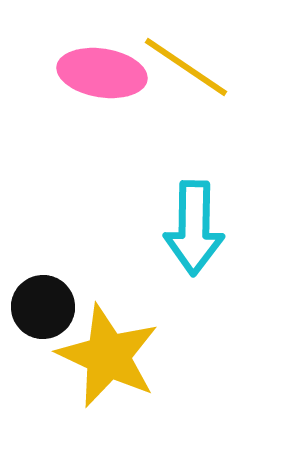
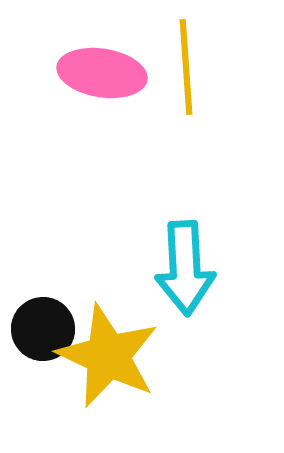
yellow line: rotated 52 degrees clockwise
cyan arrow: moved 9 px left, 40 px down; rotated 4 degrees counterclockwise
black circle: moved 22 px down
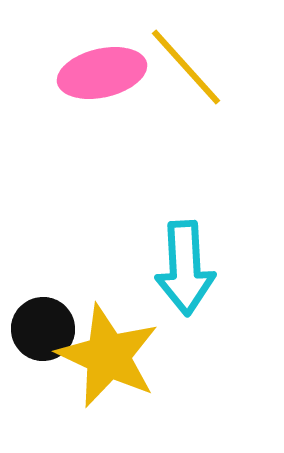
yellow line: rotated 38 degrees counterclockwise
pink ellipse: rotated 22 degrees counterclockwise
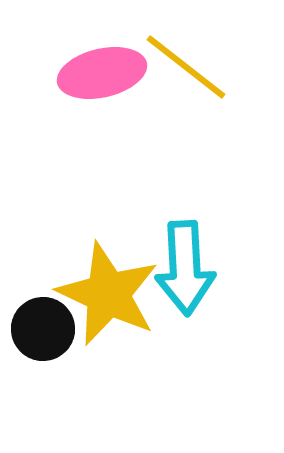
yellow line: rotated 10 degrees counterclockwise
yellow star: moved 62 px up
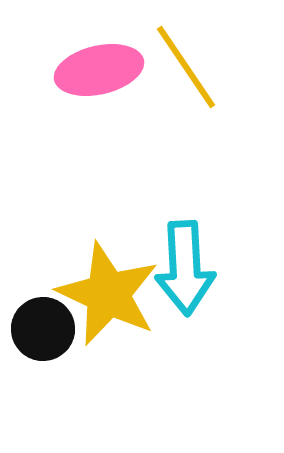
yellow line: rotated 18 degrees clockwise
pink ellipse: moved 3 px left, 3 px up
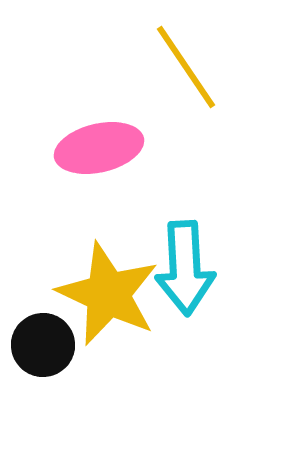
pink ellipse: moved 78 px down
black circle: moved 16 px down
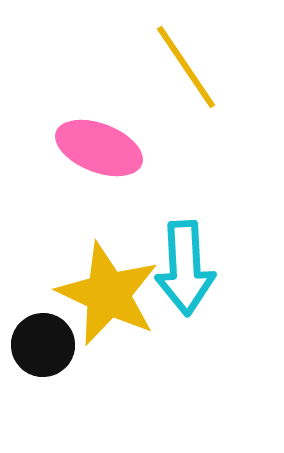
pink ellipse: rotated 34 degrees clockwise
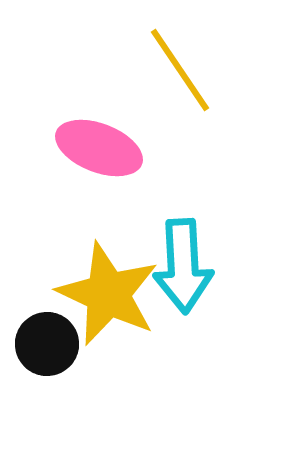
yellow line: moved 6 px left, 3 px down
cyan arrow: moved 2 px left, 2 px up
black circle: moved 4 px right, 1 px up
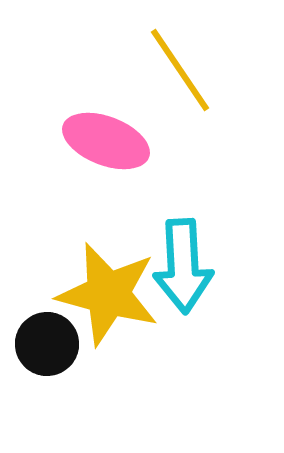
pink ellipse: moved 7 px right, 7 px up
yellow star: rotated 10 degrees counterclockwise
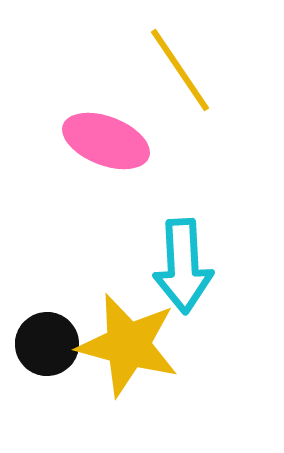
yellow star: moved 20 px right, 51 px down
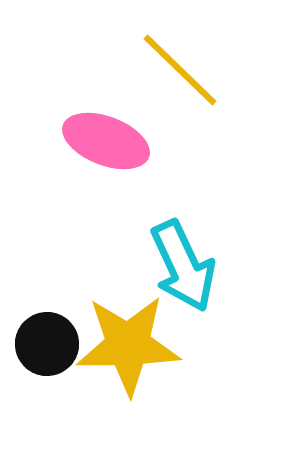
yellow line: rotated 12 degrees counterclockwise
cyan arrow: rotated 22 degrees counterclockwise
yellow star: rotated 16 degrees counterclockwise
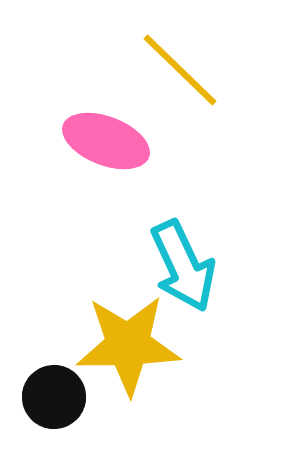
black circle: moved 7 px right, 53 px down
